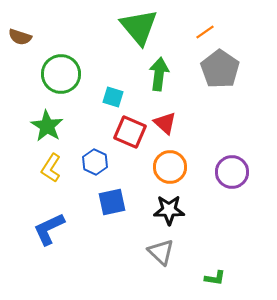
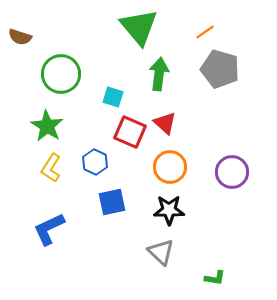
gray pentagon: rotated 18 degrees counterclockwise
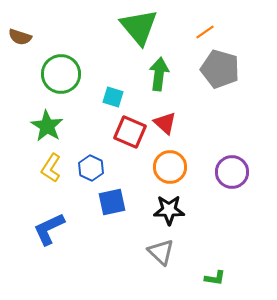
blue hexagon: moved 4 px left, 6 px down
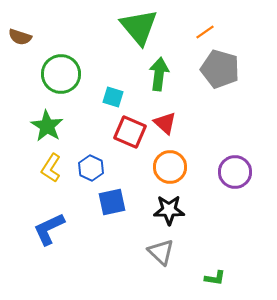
purple circle: moved 3 px right
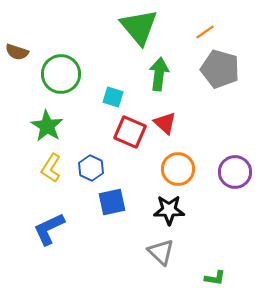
brown semicircle: moved 3 px left, 15 px down
orange circle: moved 8 px right, 2 px down
